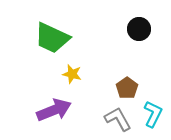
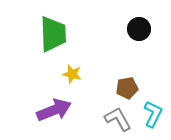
green trapezoid: moved 1 px right, 4 px up; rotated 117 degrees counterclockwise
brown pentagon: rotated 25 degrees clockwise
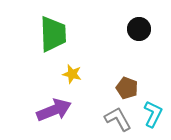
brown pentagon: rotated 30 degrees clockwise
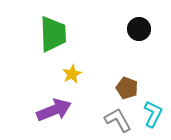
yellow star: rotated 30 degrees clockwise
gray L-shape: moved 1 px down
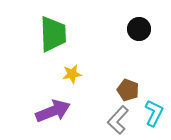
yellow star: rotated 18 degrees clockwise
brown pentagon: moved 1 px right, 2 px down
purple arrow: moved 1 px left, 1 px down
cyan L-shape: moved 1 px right, 1 px up
gray L-shape: rotated 108 degrees counterclockwise
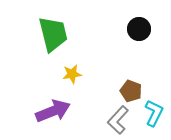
green trapezoid: rotated 12 degrees counterclockwise
brown pentagon: moved 3 px right, 1 px down
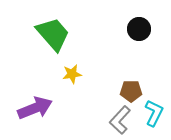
green trapezoid: rotated 27 degrees counterclockwise
brown pentagon: rotated 20 degrees counterclockwise
purple arrow: moved 18 px left, 3 px up
gray L-shape: moved 2 px right
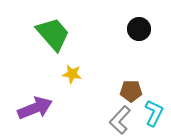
yellow star: rotated 18 degrees clockwise
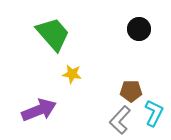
purple arrow: moved 4 px right, 2 px down
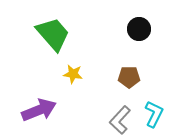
yellow star: moved 1 px right
brown pentagon: moved 2 px left, 14 px up
cyan L-shape: moved 1 px down
